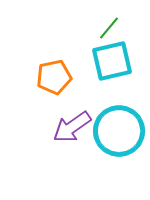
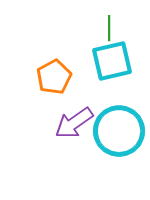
green line: rotated 40 degrees counterclockwise
orange pentagon: rotated 16 degrees counterclockwise
purple arrow: moved 2 px right, 4 px up
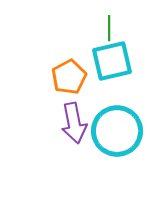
orange pentagon: moved 15 px right
purple arrow: rotated 66 degrees counterclockwise
cyan circle: moved 2 px left
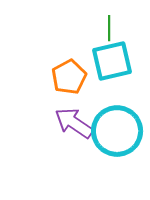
purple arrow: rotated 135 degrees clockwise
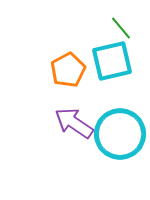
green line: moved 12 px right; rotated 40 degrees counterclockwise
orange pentagon: moved 1 px left, 7 px up
cyan circle: moved 3 px right, 3 px down
